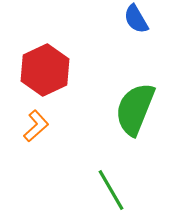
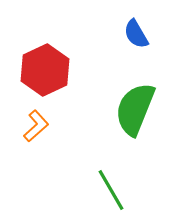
blue semicircle: moved 15 px down
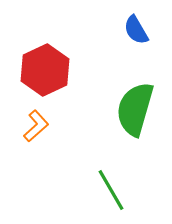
blue semicircle: moved 4 px up
green semicircle: rotated 6 degrees counterclockwise
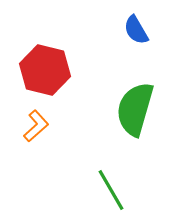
red hexagon: rotated 21 degrees counterclockwise
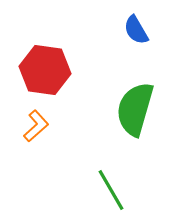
red hexagon: rotated 6 degrees counterclockwise
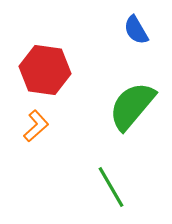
green semicircle: moved 3 px left, 3 px up; rotated 24 degrees clockwise
green line: moved 3 px up
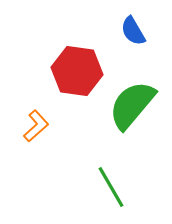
blue semicircle: moved 3 px left, 1 px down
red hexagon: moved 32 px right, 1 px down
green semicircle: moved 1 px up
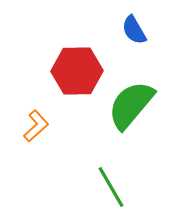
blue semicircle: moved 1 px right, 1 px up
red hexagon: rotated 9 degrees counterclockwise
green semicircle: moved 1 px left
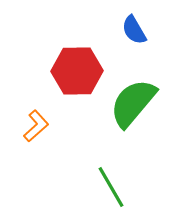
green semicircle: moved 2 px right, 2 px up
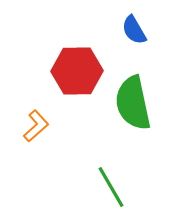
green semicircle: rotated 52 degrees counterclockwise
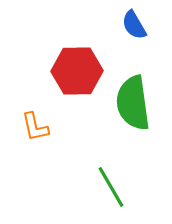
blue semicircle: moved 5 px up
green semicircle: rotated 4 degrees clockwise
orange L-shape: moved 1 px left, 1 px down; rotated 120 degrees clockwise
